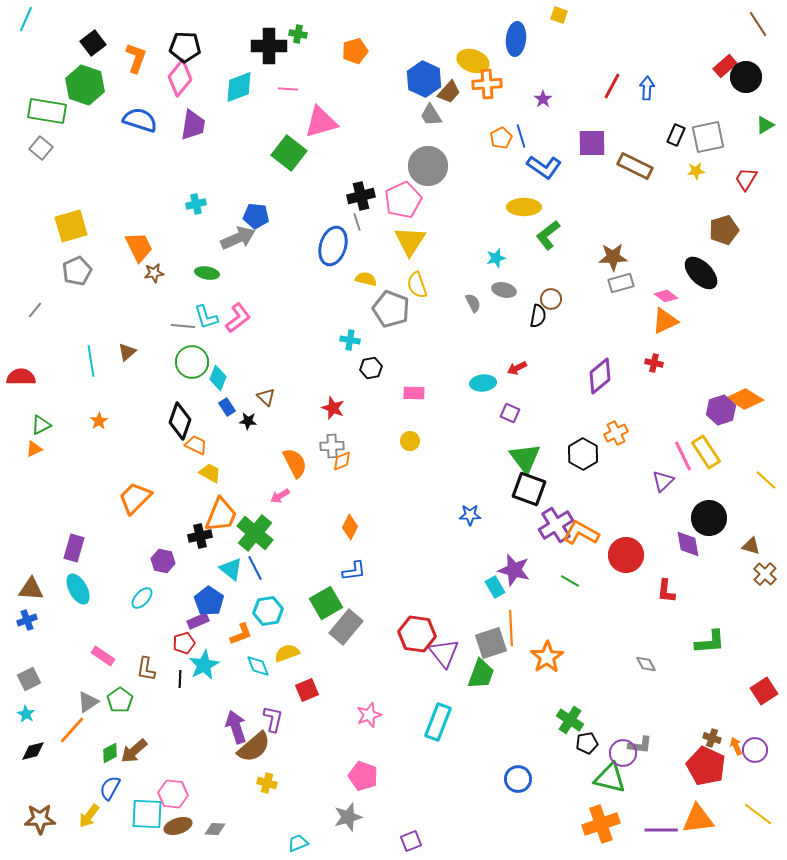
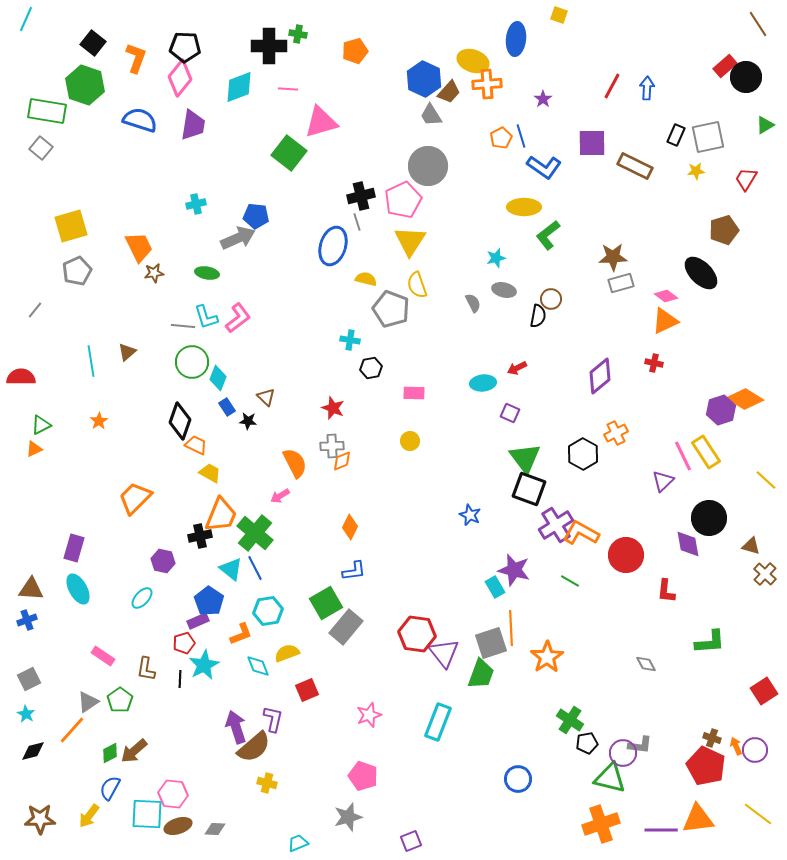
black square at (93, 43): rotated 15 degrees counterclockwise
blue star at (470, 515): rotated 25 degrees clockwise
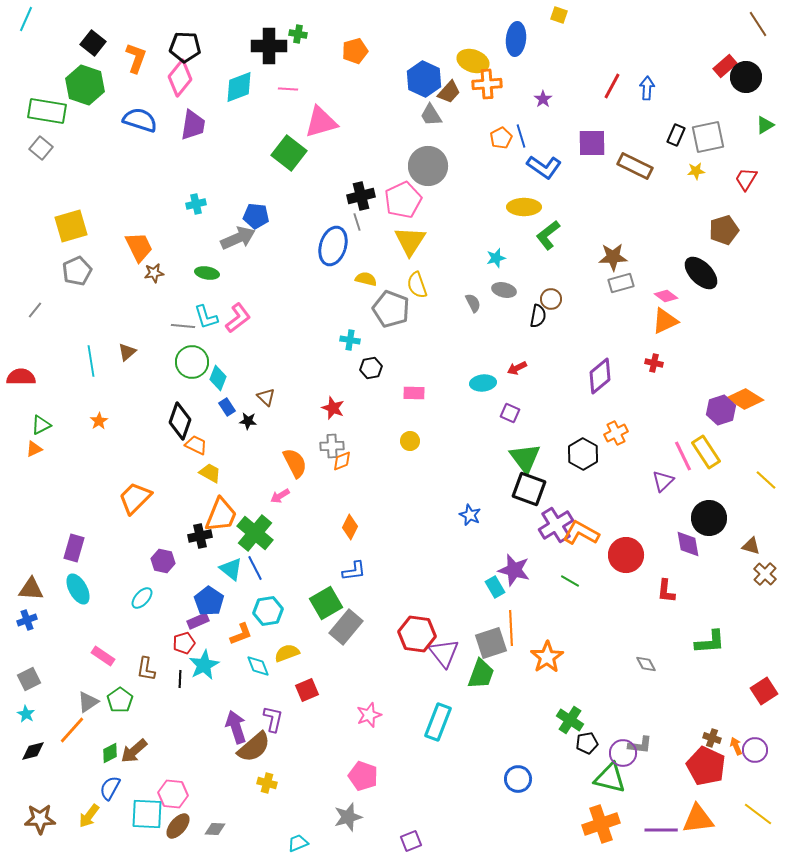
brown ellipse at (178, 826): rotated 32 degrees counterclockwise
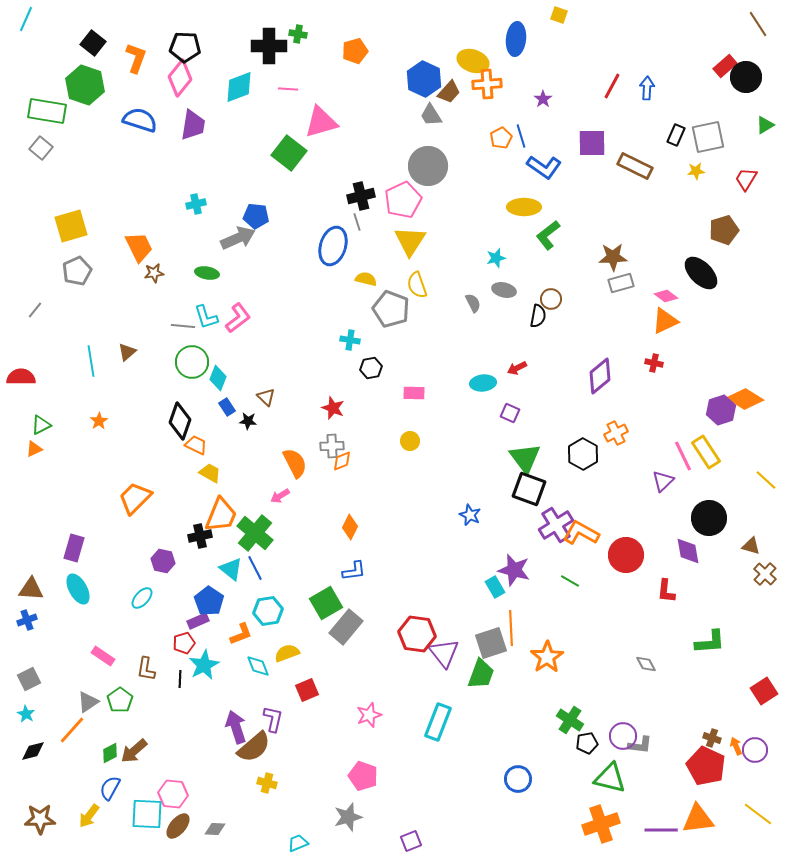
purple diamond at (688, 544): moved 7 px down
purple circle at (623, 753): moved 17 px up
